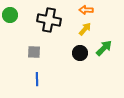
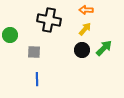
green circle: moved 20 px down
black circle: moved 2 px right, 3 px up
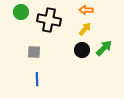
green circle: moved 11 px right, 23 px up
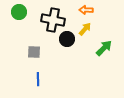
green circle: moved 2 px left
black cross: moved 4 px right
black circle: moved 15 px left, 11 px up
blue line: moved 1 px right
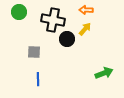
green arrow: moved 25 px down; rotated 24 degrees clockwise
